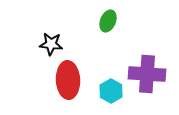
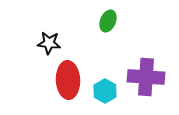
black star: moved 2 px left, 1 px up
purple cross: moved 1 px left, 3 px down
cyan hexagon: moved 6 px left
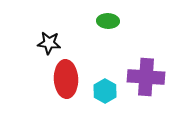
green ellipse: rotated 70 degrees clockwise
red ellipse: moved 2 px left, 1 px up
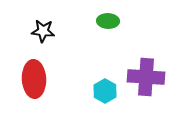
black star: moved 6 px left, 12 px up
red ellipse: moved 32 px left
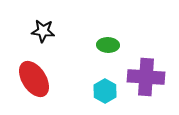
green ellipse: moved 24 px down
red ellipse: rotated 30 degrees counterclockwise
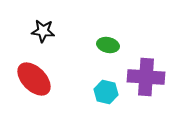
green ellipse: rotated 10 degrees clockwise
red ellipse: rotated 12 degrees counterclockwise
cyan hexagon: moved 1 px right, 1 px down; rotated 15 degrees counterclockwise
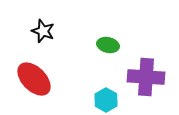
black star: rotated 15 degrees clockwise
cyan hexagon: moved 8 px down; rotated 15 degrees clockwise
